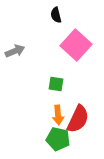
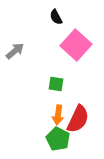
black semicircle: moved 2 px down; rotated 14 degrees counterclockwise
gray arrow: rotated 18 degrees counterclockwise
orange arrow: rotated 12 degrees clockwise
green pentagon: rotated 15 degrees clockwise
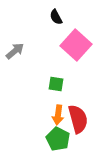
red semicircle: rotated 40 degrees counterclockwise
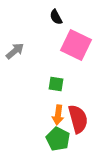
pink square: rotated 16 degrees counterclockwise
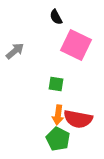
red semicircle: rotated 116 degrees clockwise
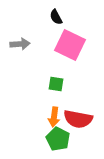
pink square: moved 6 px left
gray arrow: moved 5 px right, 7 px up; rotated 36 degrees clockwise
orange arrow: moved 4 px left, 2 px down
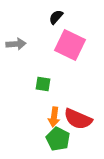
black semicircle: rotated 70 degrees clockwise
gray arrow: moved 4 px left
green square: moved 13 px left
red semicircle: rotated 12 degrees clockwise
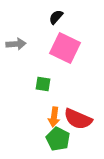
pink square: moved 5 px left, 3 px down
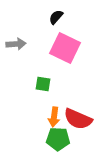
green pentagon: rotated 25 degrees counterclockwise
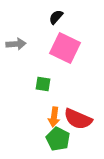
green pentagon: rotated 25 degrees clockwise
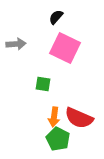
red semicircle: moved 1 px right, 1 px up
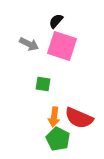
black semicircle: moved 4 px down
gray arrow: moved 13 px right; rotated 30 degrees clockwise
pink square: moved 3 px left, 2 px up; rotated 8 degrees counterclockwise
